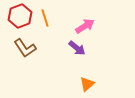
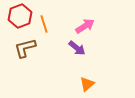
orange line: moved 1 px left, 6 px down
brown L-shape: rotated 110 degrees clockwise
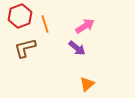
orange line: moved 1 px right
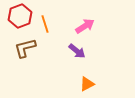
purple arrow: moved 3 px down
orange triangle: rotated 14 degrees clockwise
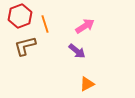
brown L-shape: moved 2 px up
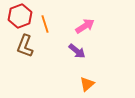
brown L-shape: rotated 55 degrees counterclockwise
orange triangle: rotated 14 degrees counterclockwise
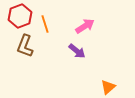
orange triangle: moved 21 px right, 3 px down
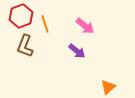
red hexagon: moved 1 px right
pink arrow: rotated 72 degrees clockwise
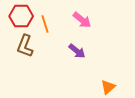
red hexagon: rotated 20 degrees clockwise
pink arrow: moved 3 px left, 6 px up
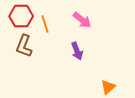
brown L-shape: moved 1 px left
purple arrow: rotated 30 degrees clockwise
